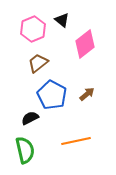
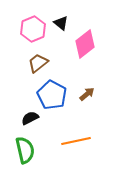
black triangle: moved 1 px left, 3 px down
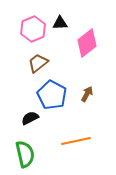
black triangle: moved 1 px left; rotated 42 degrees counterclockwise
pink diamond: moved 2 px right, 1 px up
brown arrow: rotated 21 degrees counterclockwise
green semicircle: moved 4 px down
